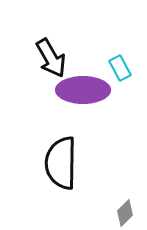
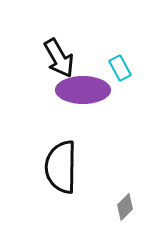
black arrow: moved 8 px right
black semicircle: moved 4 px down
gray diamond: moved 6 px up
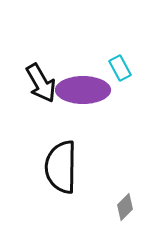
black arrow: moved 18 px left, 25 px down
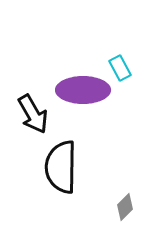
black arrow: moved 8 px left, 31 px down
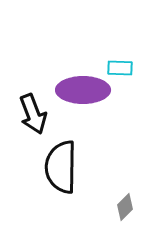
cyan rectangle: rotated 60 degrees counterclockwise
black arrow: rotated 9 degrees clockwise
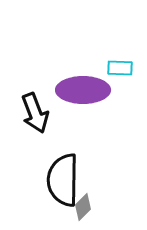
black arrow: moved 2 px right, 1 px up
black semicircle: moved 2 px right, 13 px down
gray diamond: moved 42 px left
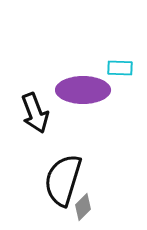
black semicircle: rotated 16 degrees clockwise
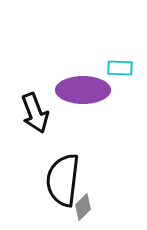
black semicircle: rotated 10 degrees counterclockwise
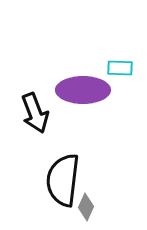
gray diamond: moved 3 px right; rotated 20 degrees counterclockwise
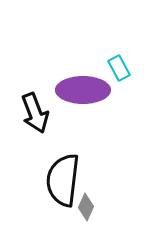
cyan rectangle: moved 1 px left; rotated 60 degrees clockwise
